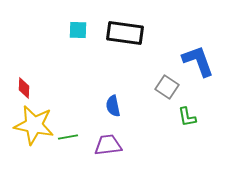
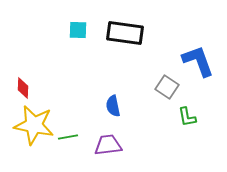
red diamond: moved 1 px left
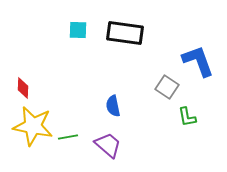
yellow star: moved 1 px left, 1 px down
purple trapezoid: rotated 48 degrees clockwise
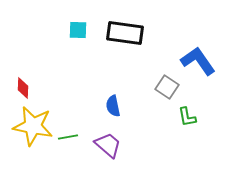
blue L-shape: rotated 15 degrees counterclockwise
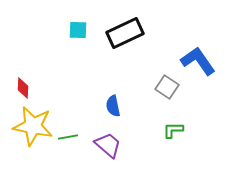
black rectangle: rotated 33 degrees counterclockwise
green L-shape: moved 14 px left, 13 px down; rotated 100 degrees clockwise
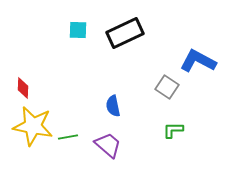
blue L-shape: rotated 27 degrees counterclockwise
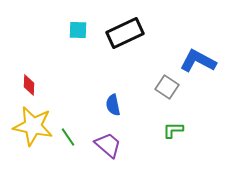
red diamond: moved 6 px right, 3 px up
blue semicircle: moved 1 px up
green line: rotated 66 degrees clockwise
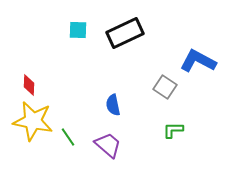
gray square: moved 2 px left
yellow star: moved 5 px up
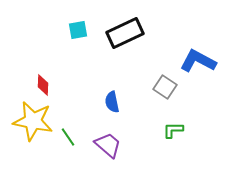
cyan square: rotated 12 degrees counterclockwise
red diamond: moved 14 px right
blue semicircle: moved 1 px left, 3 px up
